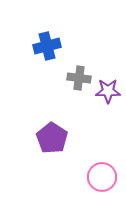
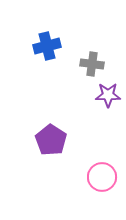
gray cross: moved 13 px right, 14 px up
purple star: moved 4 px down
purple pentagon: moved 1 px left, 2 px down
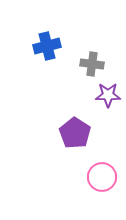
purple pentagon: moved 24 px right, 7 px up
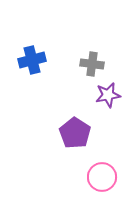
blue cross: moved 15 px left, 14 px down
purple star: rotated 10 degrees counterclockwise
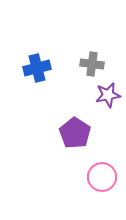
blue cross: moved 5 px right, 8 px down
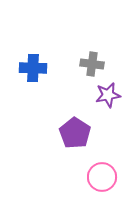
blue cross: moved 4 px left; rotated 16 degrees clockwise
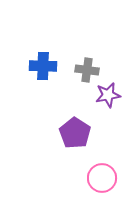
gray cross: moved 5 px left, 6 px down
blue cross: moved 10 px right, 2 px up
pink circle: moved 1 px down
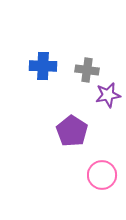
purple pentagon: moved 3 px left, 2 px up
pink circle: moved 3 px up
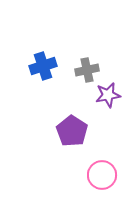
blue cross: rotated 20 degrees counterclockwise
gray cross: rotated 20 degrees counterclockwise
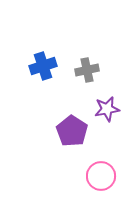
purple star: moved 1 px left, 14 px down
pink circle: moved 1 px left, 1 px down
